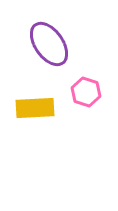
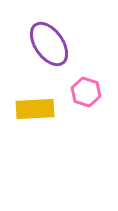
yellow rectangle: moved 1 px down
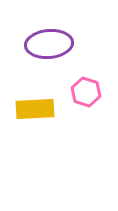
purple ellipse: rotated 60 degrees counterclockwise
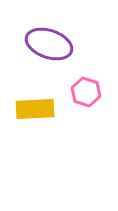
purple ellipse: rotated 24 degrees clockwise
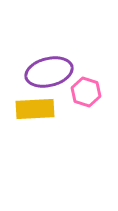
purple ellipse: moved 28 px down; rotated 33 degrees counterclockwise
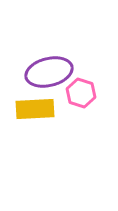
pink hexagon: moved 5 px left, 1 px down
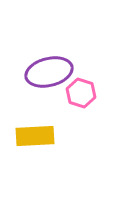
yellow rectangle: moved 27 px down
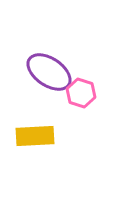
purple ellipse: rotated 48 degrees clockwise
